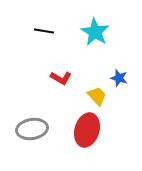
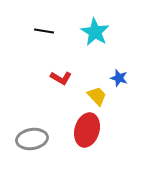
gray ellipse: moved 10 px down
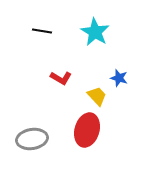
black line: moved 2 px left
